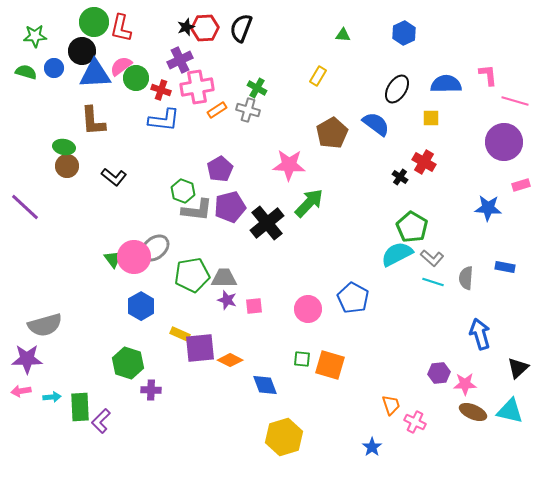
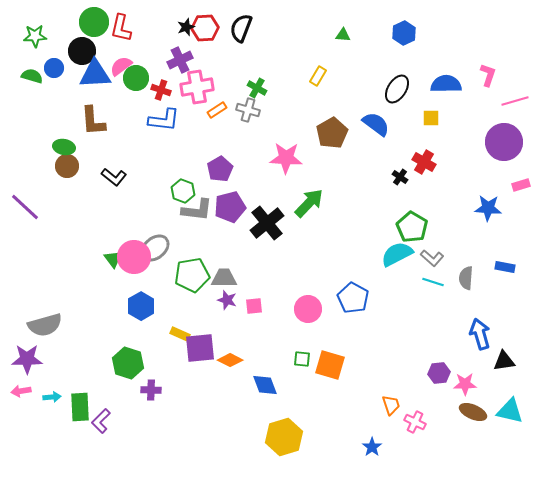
green semicircle at (26, 72): moved 6 px right, 4 px down
pink L-shape at (488, 75): rotated 25 degrees clockwise
pink line at (515, 101): rotated 32 degrees counterclockwise
pink star at (289, 165): moved 3 px left, 7 px up
black triangle at (518, 368): moved 14 px left, 7 px up; rotated 35 degrees clockwise
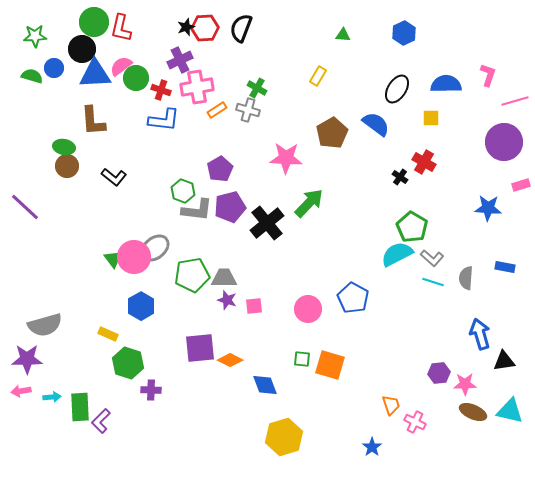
black circle at (82, 51): moved 2 px up
yellow rectangle at (180, 334): moved 72 px left
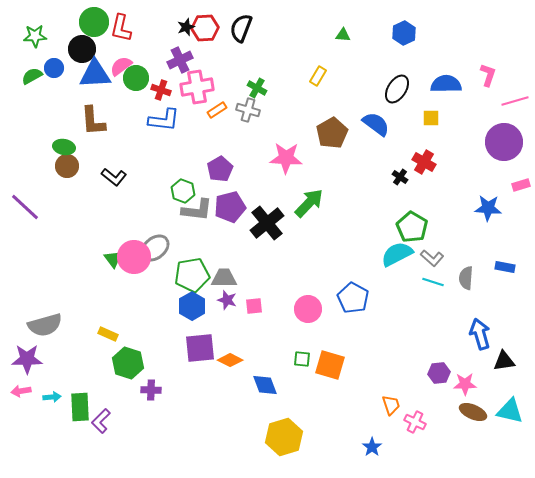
green semicircle at (32, 76): rotated 45 degrees counterclockwise
blue hexagon at (141, 306): moved 51 px right
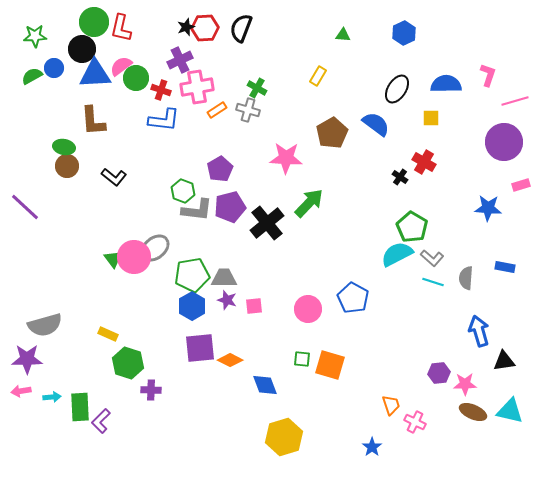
blue arrow at (480, 334): moved 1 px left, 3 px up
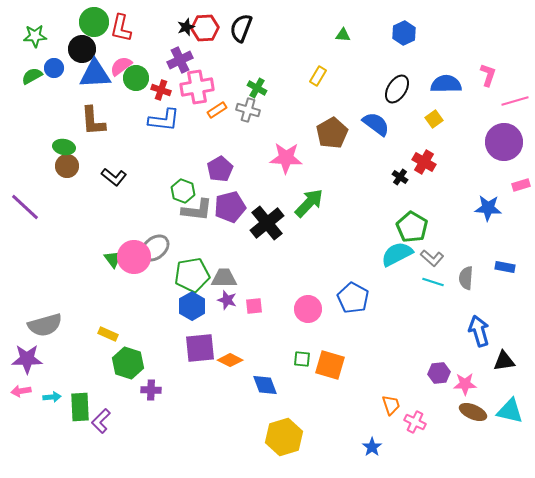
yellow square at (431, 118): moved 3 px right, 1 px down; rotated 36 degrees counterclockwise
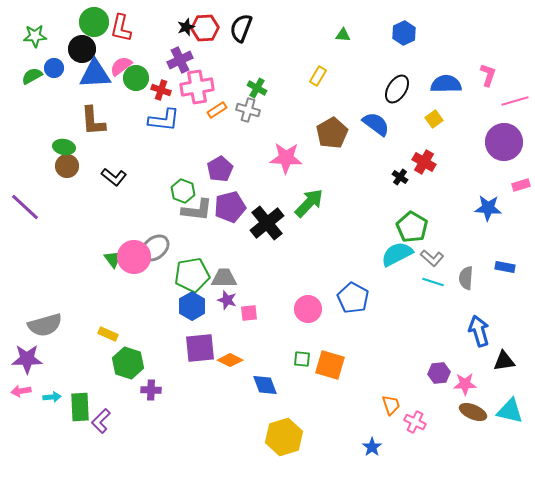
pink square at (254, 306): moved 5 px left, 7 px down
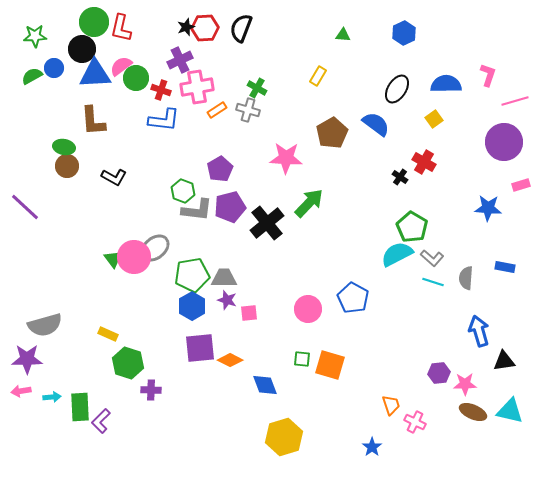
black L-shape at (114, 177): rotated 10 degrees counterclockwise
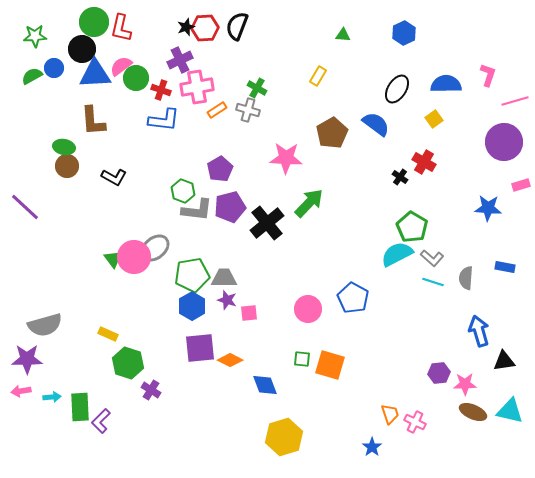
black semicircle at (241, 28): moved 4 px left, 2 px up
purple cross at (151, 390): rotated 30 degrees clockwise
orange trapezoid at (391, 405): moved 1 px left, 9 px down
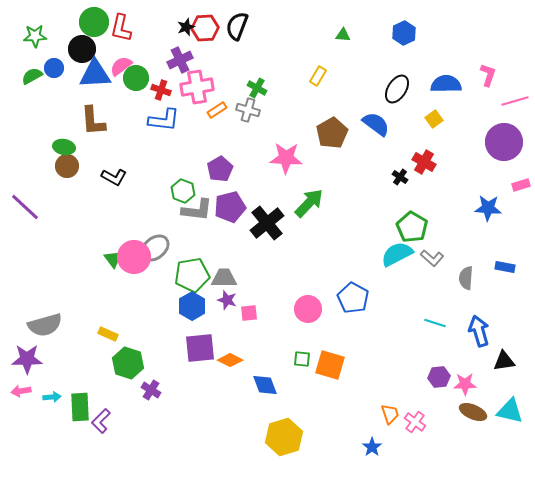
cyan line at (433, 282): moved 2 px right, 41 px down
purple hexagon at (439, 373): moved 4 px down
pink cross at (415, 422): rotated 10 degrees clockwise
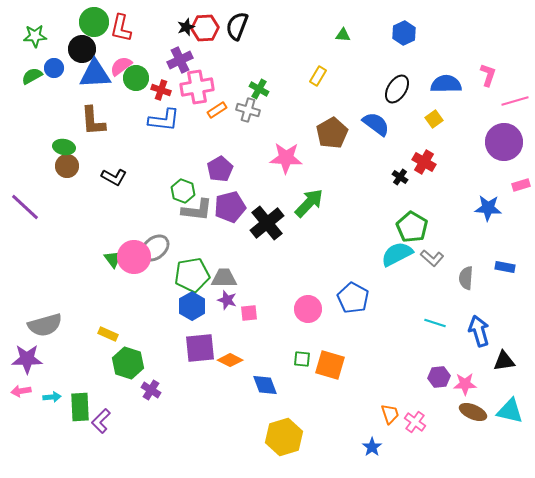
green cross at (257, 88): moved 2 px right, 1 px down
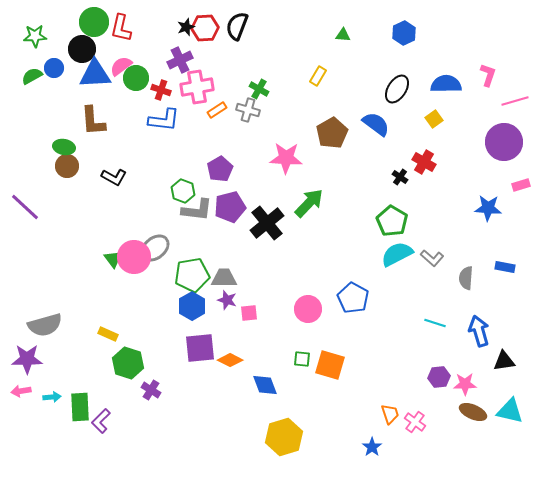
green pentagon at (412, 227): moved 20 px left, 6 px up
